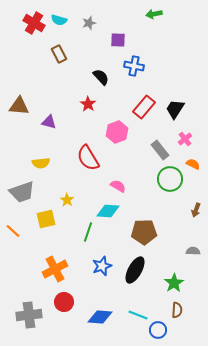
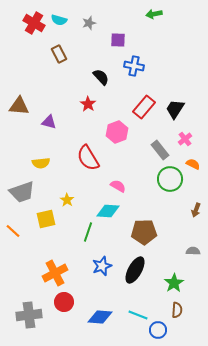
orange cross: moved 4 px down
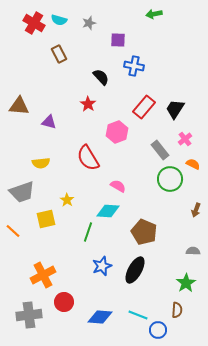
brown pentagon: rotated 25 degrees clockwise
orange cross: moved 12 px left, 2 px down
green star: moved 12 px right
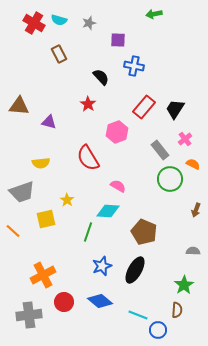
green star: moved 2 px left, 2 px down
blue diamond: moved 16 px up; rotated 35 degrees clockwise
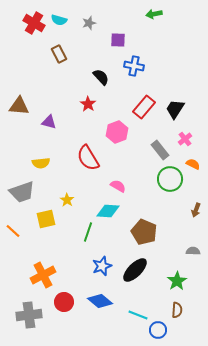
black ellipse: rotated 16 degrees clockwise
green star: moved 7 px left, 4 px up
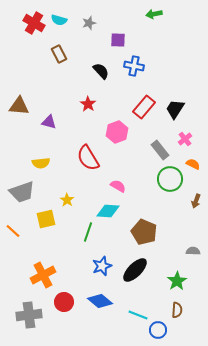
black semicircle: moved 6 px up
brown arrow: moved 9 px up
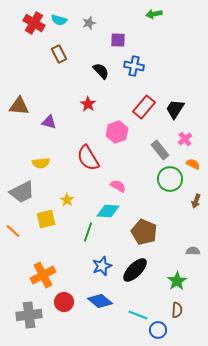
gray trapezoid: rotated 8 degrees counterclockwise
